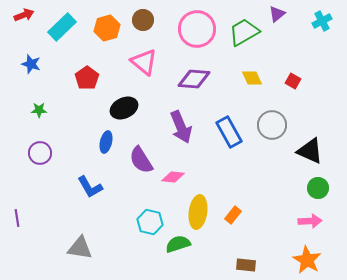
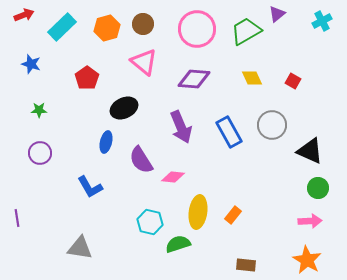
brown circle: moved 4 px down
green trapezoid: moved 2 px right, 1 px up
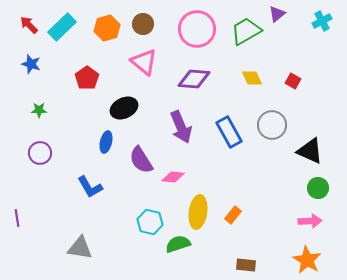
red arrow: moved 5 px right, 10 px down; rotated 114 degrees counterclockwise
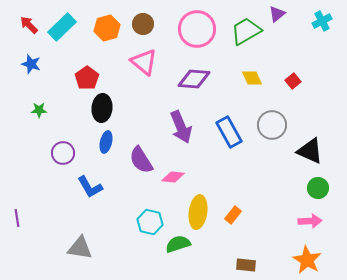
red square: rotated 21 degrees clockwise
black ellipse: moved 22 px left; rotated 60 degrees counterclockwise
purple circle: moved 23 px right
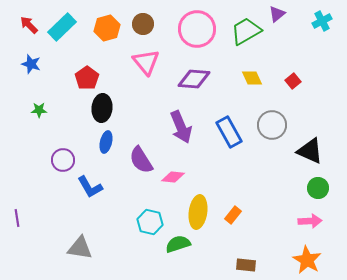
pink triangle: moved 2 px right; rotated 12 degrees clockwise
purple circle: moved 7 px down
